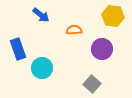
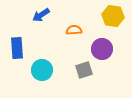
blue arrow: rotated 108 degrees clockwise
blue rectangle: moved 1 px left, 1 px up; rotated 15 degrees clockwise
cyan circle: moved 2 px down
gray square: moved 8 px left, 14 px up; rotated 30 degrees clockwise
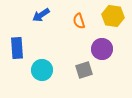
orange semicircle: moved 5 px right, 9 px up; rotated 105 degrees counterclockwise
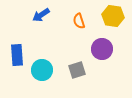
blue rectangle: moved 7 px down
gray square: moved 7 px left
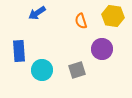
blue arrow: moved 4 px left, 2 px up
orange semicircle: moved 2 px right
blue rectangle: moved 2 px right, 4 px up
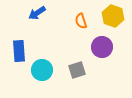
yellow hexagon: rotated 10 degrees clockwise
purple circle: moved 2 px up
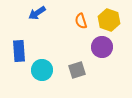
yellow hexagon: moved 4 px left, 4 px down
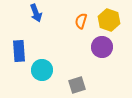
blue arrow: moved 1 px left; rotated 78 degrees counterclockwise
orange semicircle: rotated 35 degrees clockwise
gray square: moved 15 px down
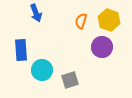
blue rectangle: moved 2 px right, 1 px up
gray square: moved 7 px left, 5 px up
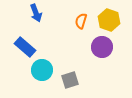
blue rectangle: moved 4 px right, 3 px up; rotated 45 degrees counterclockwise
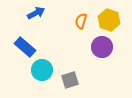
blue arrow: rotated 96 degrees counterclockwise
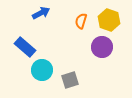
blue arrow: moved 5 px right
